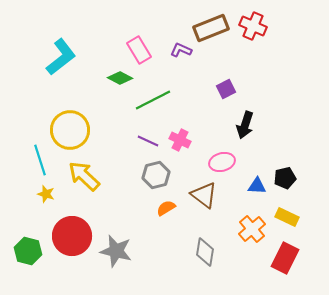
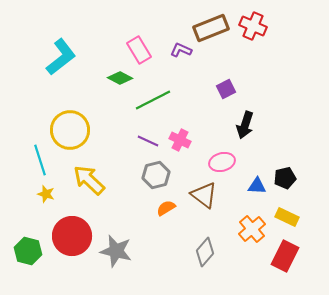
yellow arrow: moved 5 px right, 4 px down
gray diamond: rotated 32 degrees clockwise
red rectangle: moved 2 px up
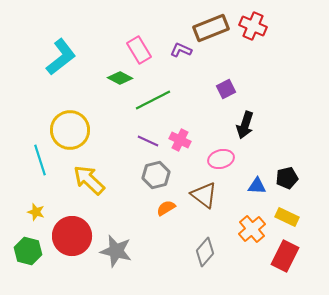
pink ellipse: moved 1 px left, 3 px up
black pentagon: moved 2 px right
yellow star: moved 10 px left, 18 px down
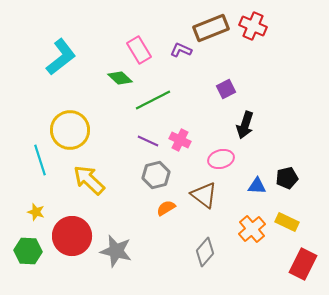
green diamond: rotated 15 degrees clockwise
yellow rectangle: moved 5 px down
green hexagon: rotated 12 degrees counterclockwise
red rectangle: moved 18 px right, 8 px down
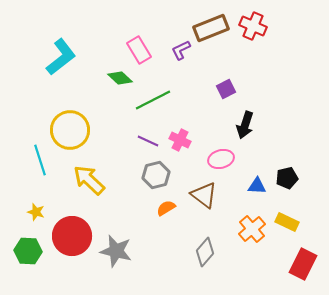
purple L-shape: rotated 50 degrees counterclockwise
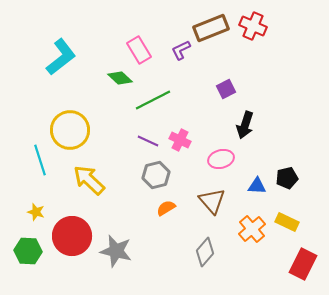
brown triangle: moved 8 px right, 6 px down; rotated 12 degrees clockwise
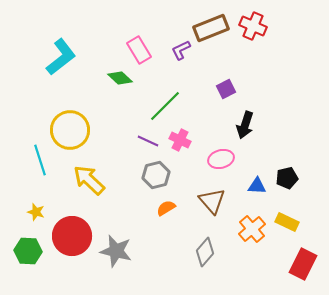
green line: moved 12 px right, 6 px down; rotated 18 degrees counterclockwise
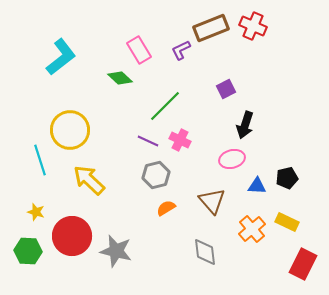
pink ellipse: moved 11 px right
gray diamond: rotated 48 degrees counterclockwise
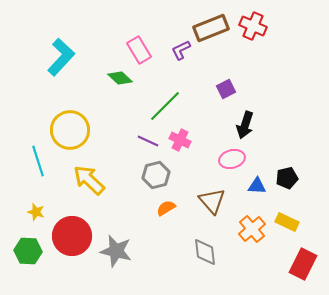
cyan L-shape: rotated 9 degrees counterclockwise
cyan line: moved 2 px left, 1 px down
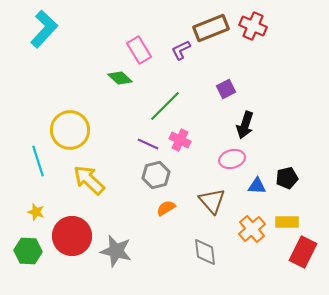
cyan L-shape: moved 17 px left, 28 px up
purple line: moved 3 px down
yellow rectangle: rotated 25 degrees counterclockwise
red rectangle: moved 12 px up
